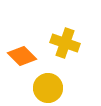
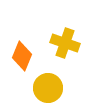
orange diamond: rotated 68 degrees clockwise
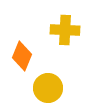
yellow cross: moved 13 px up; rotated 16 degrees counterclockwise
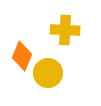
yellow circle: moved 15 px up
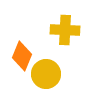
yellow circle: moved 2 px left, 1 px down
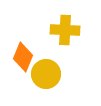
orange diamond: moved 1 px right, 1 px down
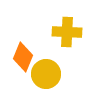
yellow cross: moved 2 px right, 2 px down
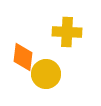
orange diamond: rotated 16 degrees counterclockwise
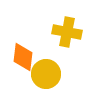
yellow cross: rotated 8 degrees clockwise
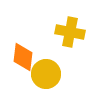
yellow cross: moved 3 px right
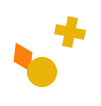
yellow circle: moved 4 px left, 2 px up
